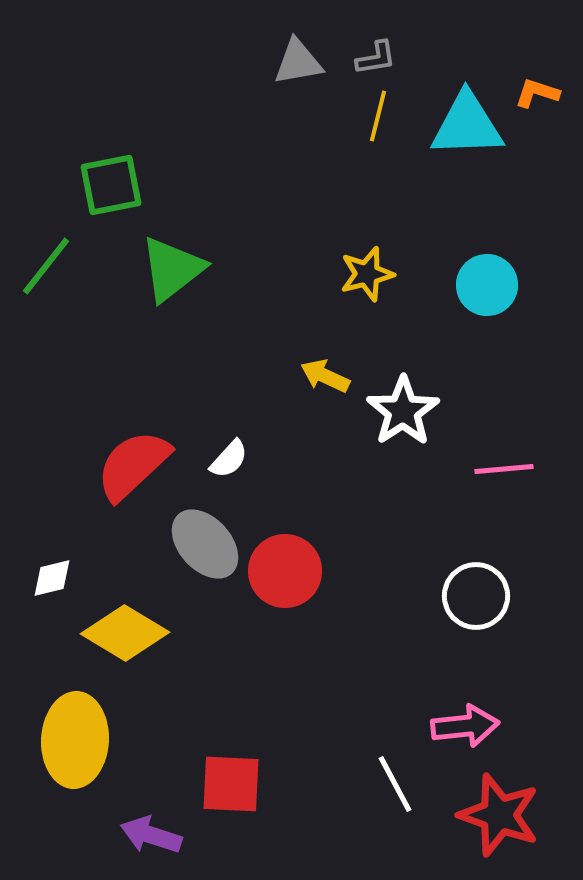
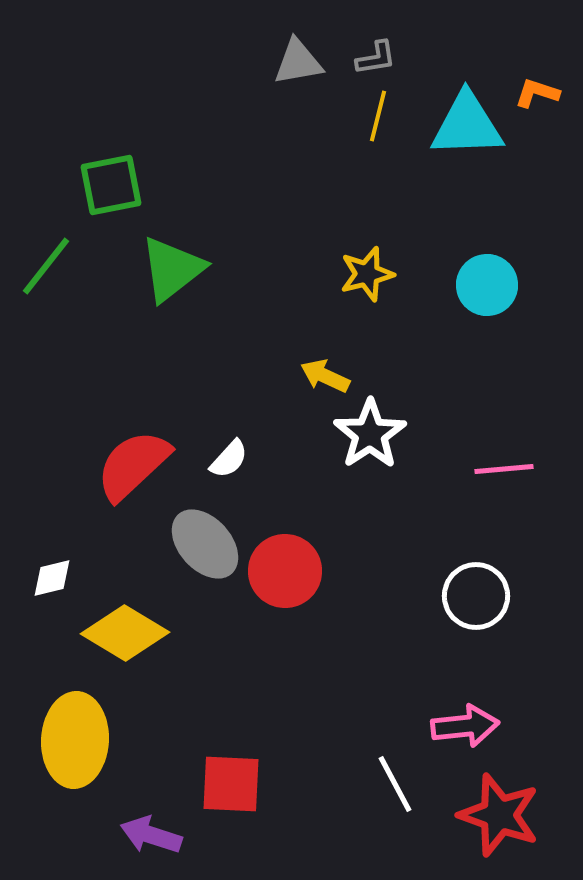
white star: moved 33 px left, 23 px down
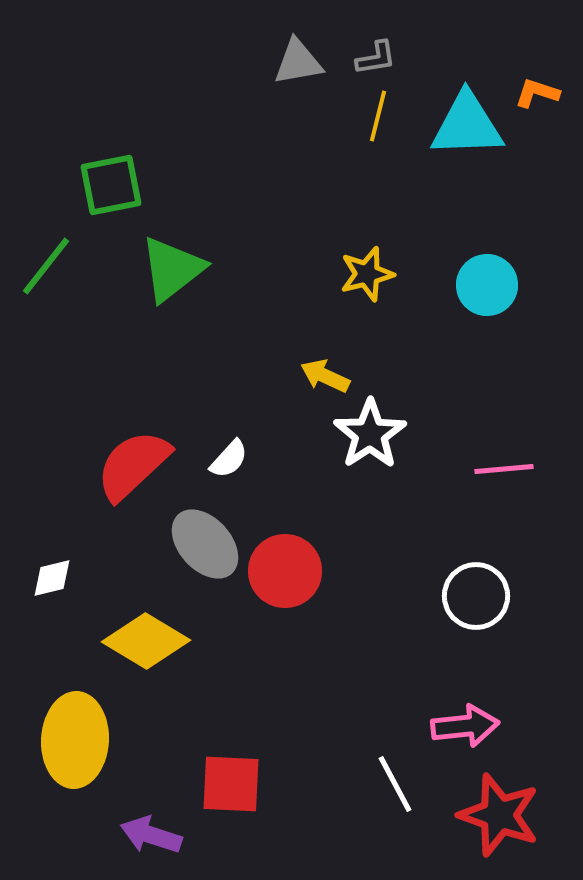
yellow diamond: moved 21 px right, 8 px down
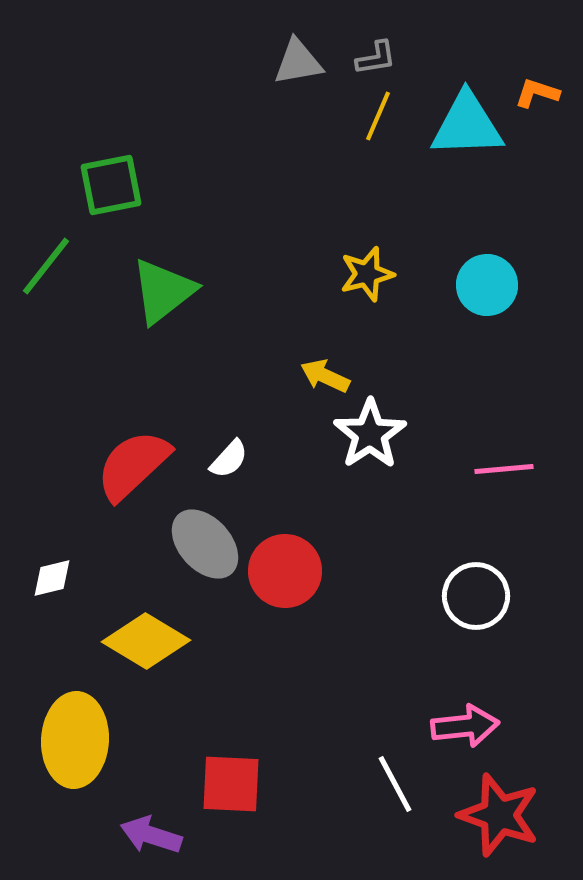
yellow line: rotated 9 degrees clockwise
green triangle: moved 9 px left, 22 px down
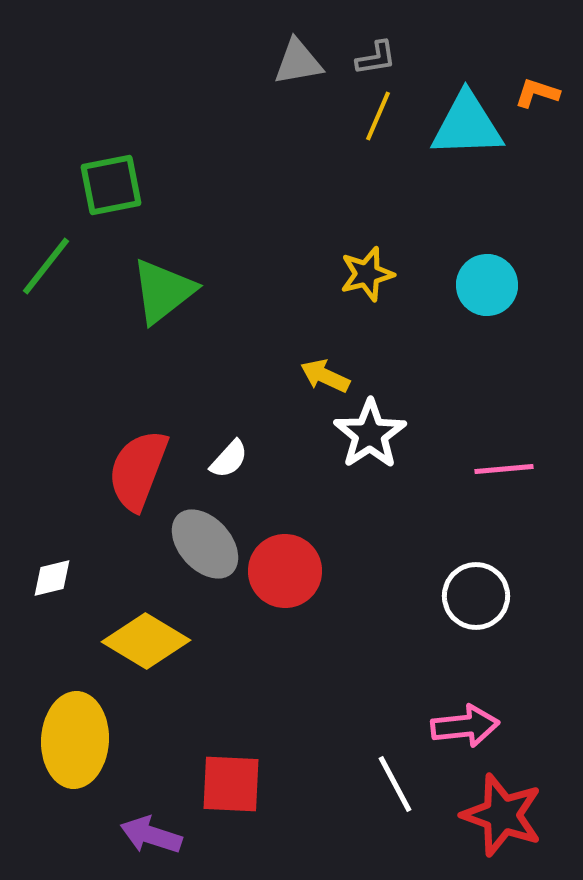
red semicircle: moved 5 px right, 5 px down; rotated 26 degrees counterclockwise
red star: moved 3 px right
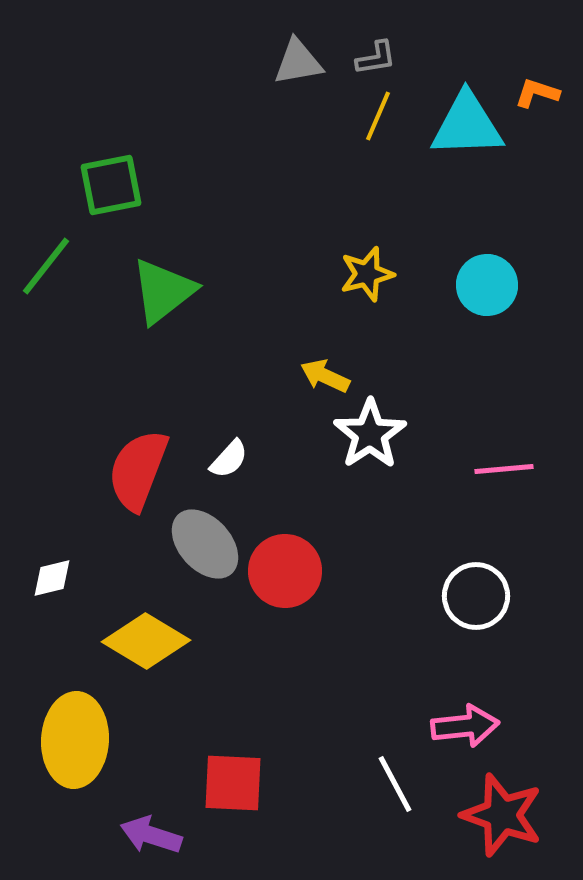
red square: moved 2 px right, 1 px up
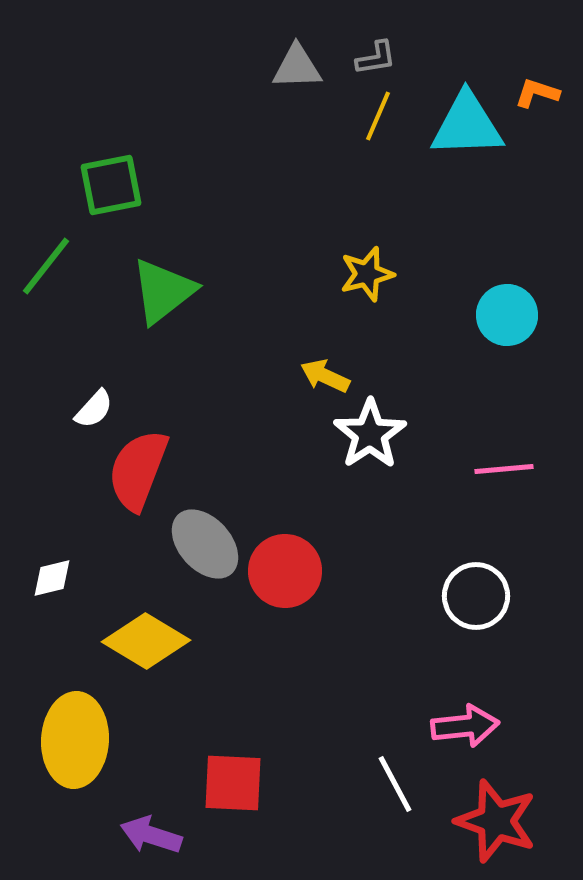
gray triangle: moved 1 px left, 5 px down; rotated 8 degrees clockwise
cyan circle: moved 20 px right, 30 px down
white semicircle: moved 135 px left, 50 px up
red star: moved 6 px left, 6 px down
